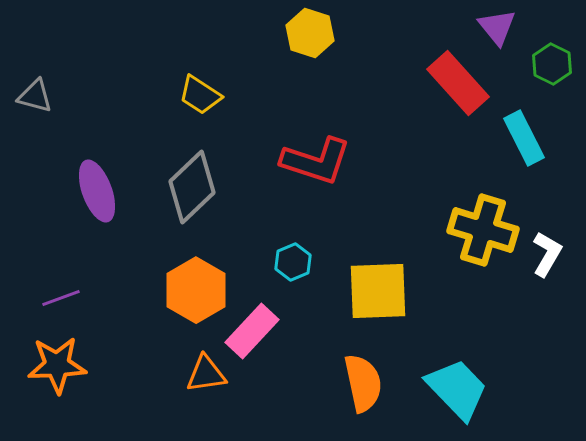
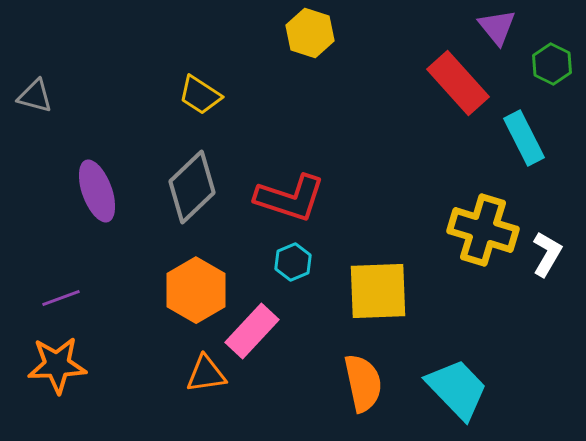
red L-shape: moved 26 px left, 37 px down
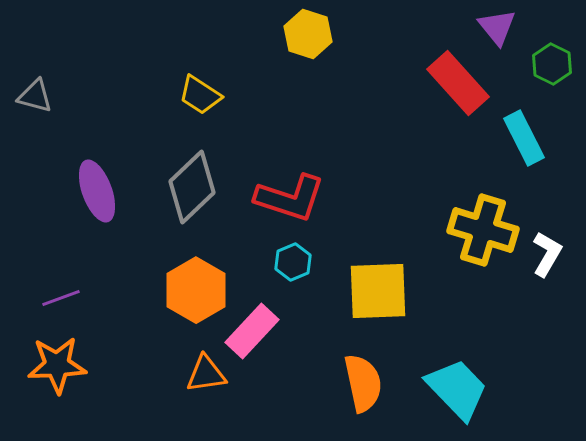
yellow hexagon: moved 2 px left, 1 px down
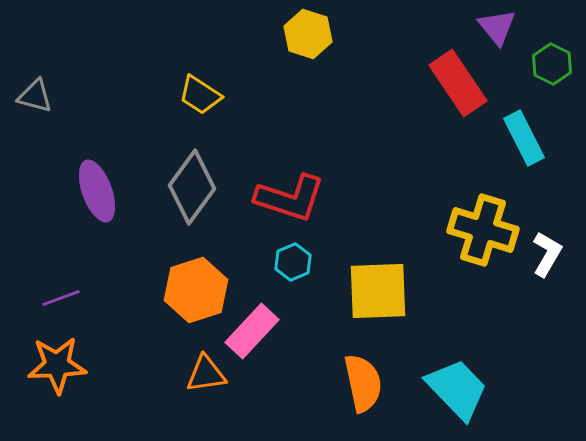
red rectangle: rotated 8 degrees clockwise
gray diamond: rotated 10 degrees counterclockwise
orange hexagon: rotated 12 degrees clockwise
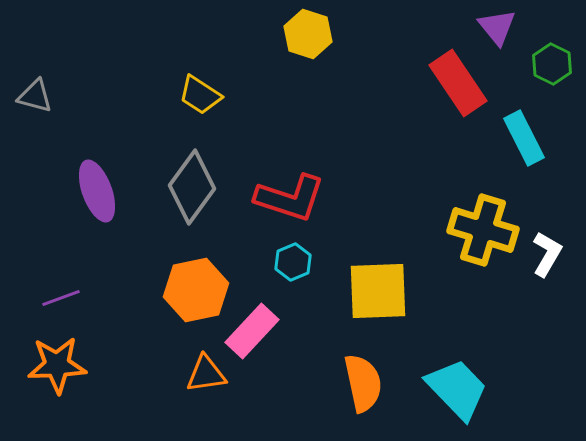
orange hexagon: rotated 6 degrees clockwise
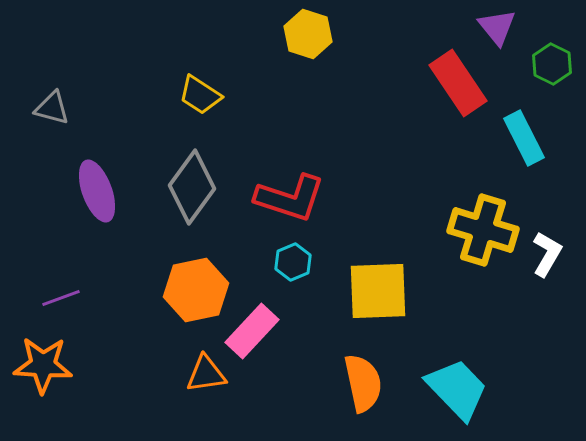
gray triangle: moved 17 px right, 12 px down
orange star: moved 14 px left; rotated 6 degrees clockwise
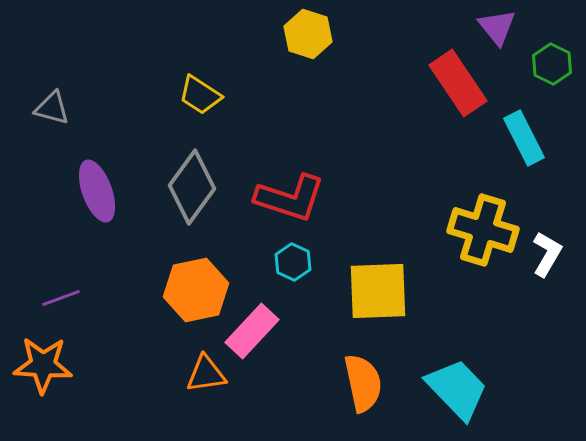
cyan hexagon: rotated 12 degrees counterclockwise
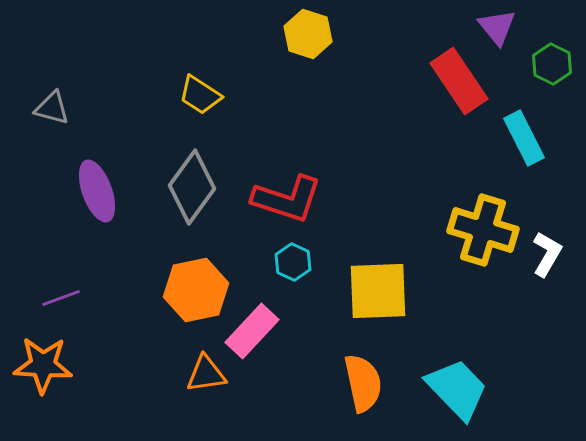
red rectangle: moved 1 px right, 2 px up
red L-shape: moved 3 px left, 1 px down
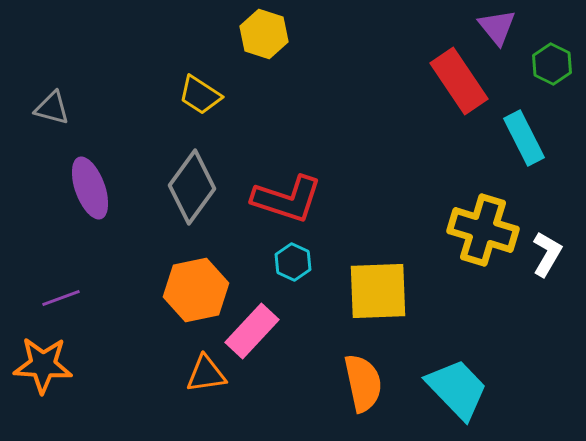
yellow hexagon: moved 44 px left
purple ellipse: moved 7 px left, 3 px up
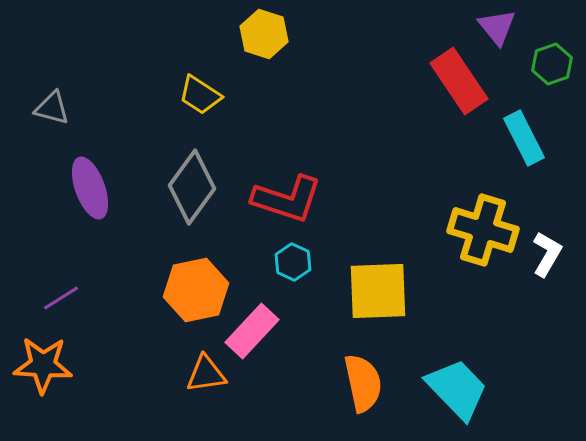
green hexagon: rotated 15 degrees clockwise
purple line: rotated 12 degrees counterclockwise
